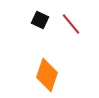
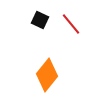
orange diamond: rotated 20 degrees clockwise
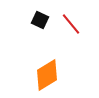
orange diamond: rotated 20 degrees clockwise
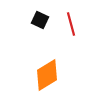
red line: rotated 25 degrees clockwise
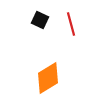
orange diamond: moved 1 px right, 3 px down
